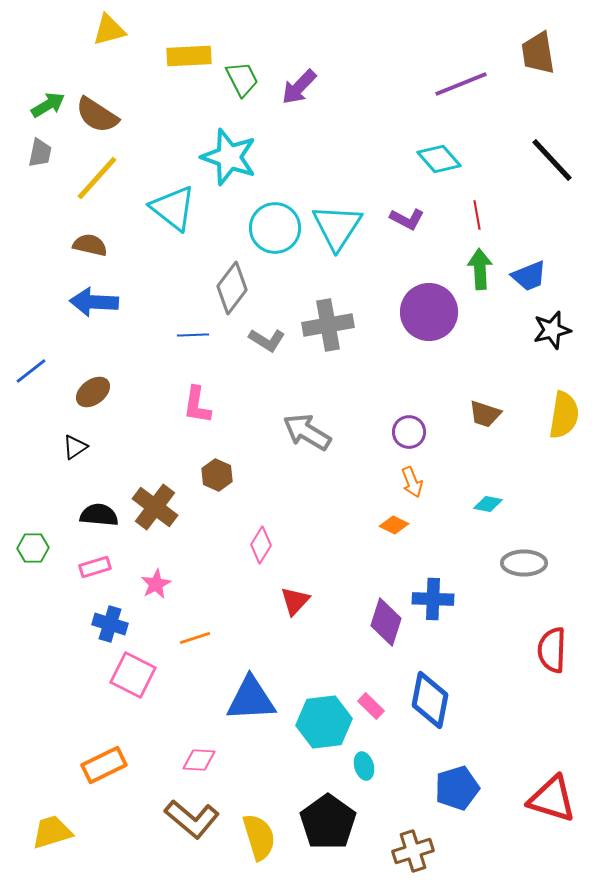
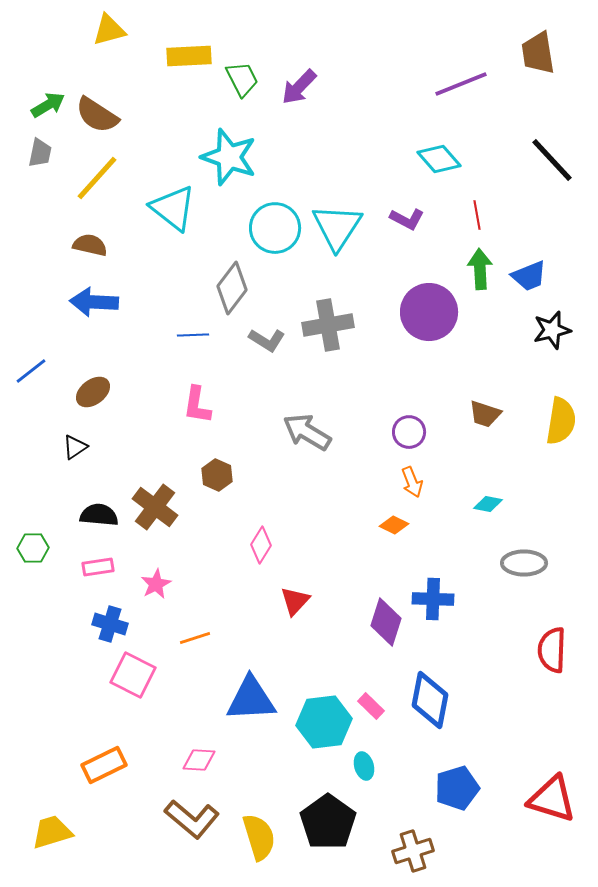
yellow semicircle at (564, 415): moved 3 px left, 6 px down
pink rectangle at (95, 567): moved 3 px right; rotated 8 degrees clockwise
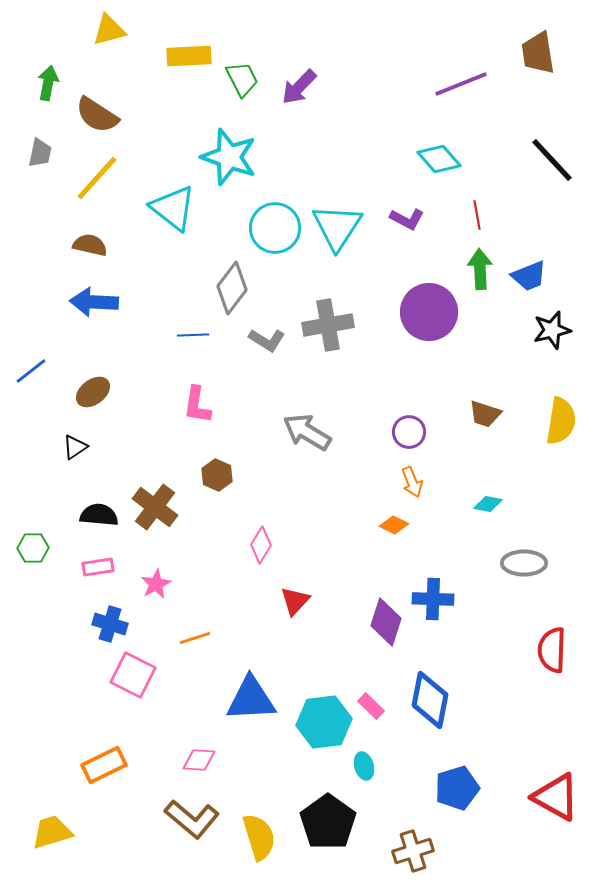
green arrow at (48, 105): moved 22 px up; rotated 48 degrees counterclockwise
red triangle at (552, 799): moved 4 px right, 2 px up; rotated 12 degrees clockwise
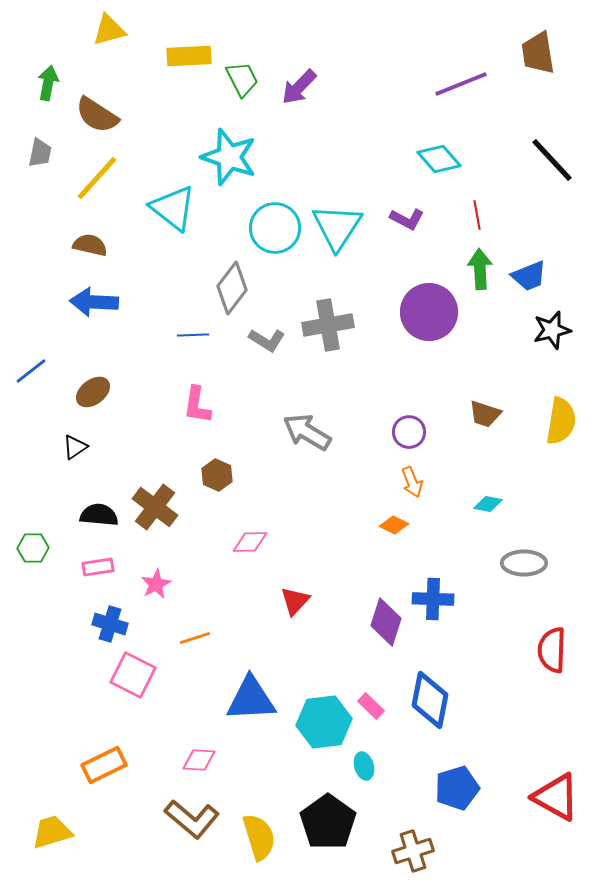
pink diamond at (261, 545): moved 11 px left, 3 px up; rotated 57 degrees clockwise
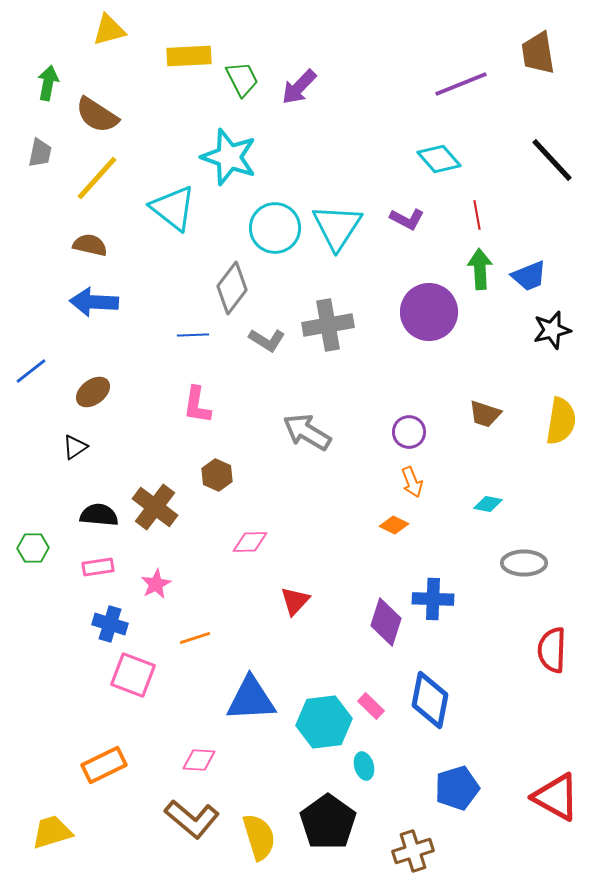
pink square at (133, 675): rotated 6 degrees counterclockwise
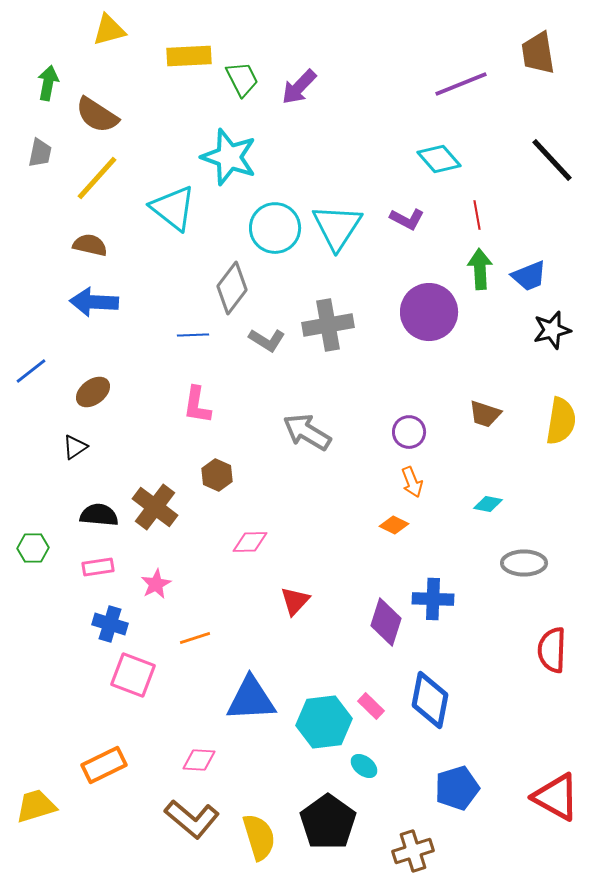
cyan ellipse at (364, 766): rotated 36 degrees counterclockwise
yellow trapezoid at (52, 832): moved 16 px left, 26 px up
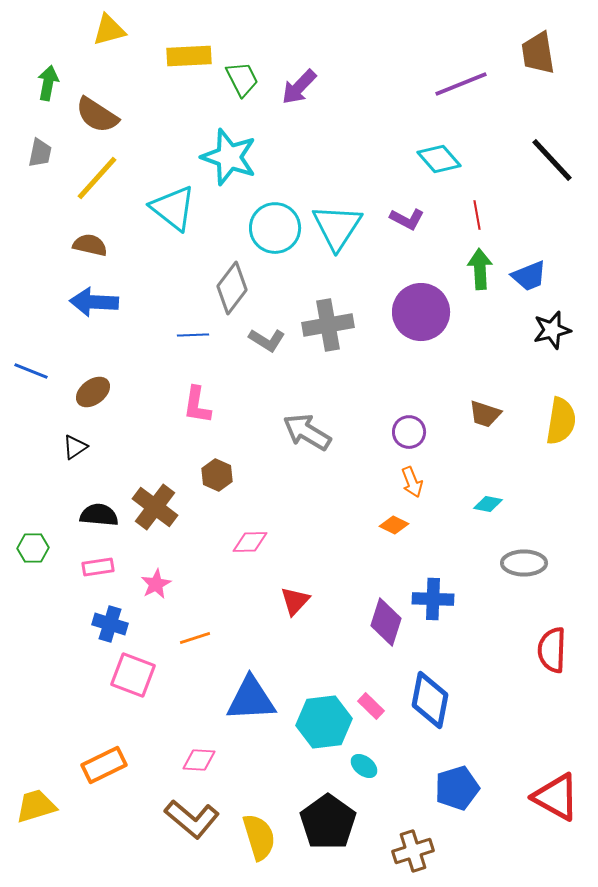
purple circle at (429, 312): moved 8 px left
blue line at (31, 371): rotated 60 degrees clockwise
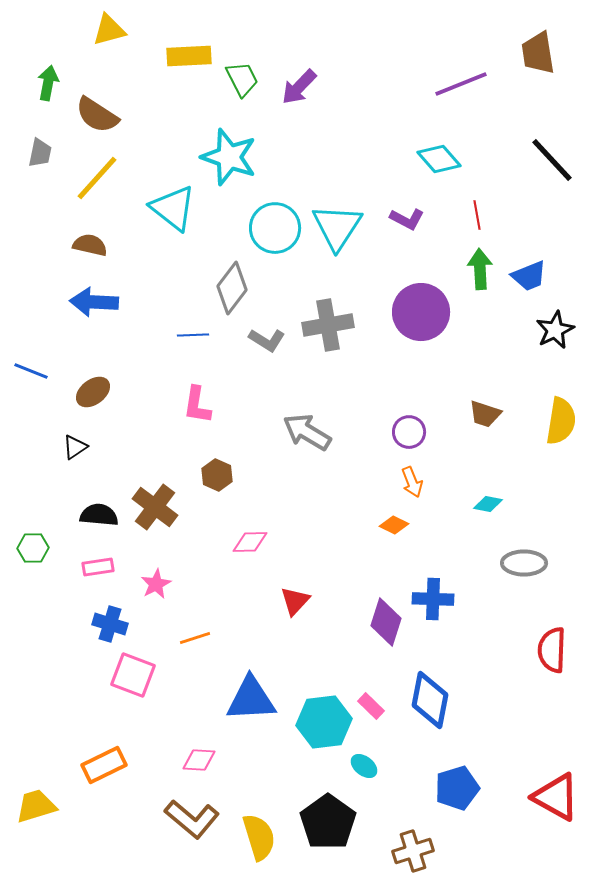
black star at (552, 330): moved 3 px right; rotated 12 degrees counterclockwise
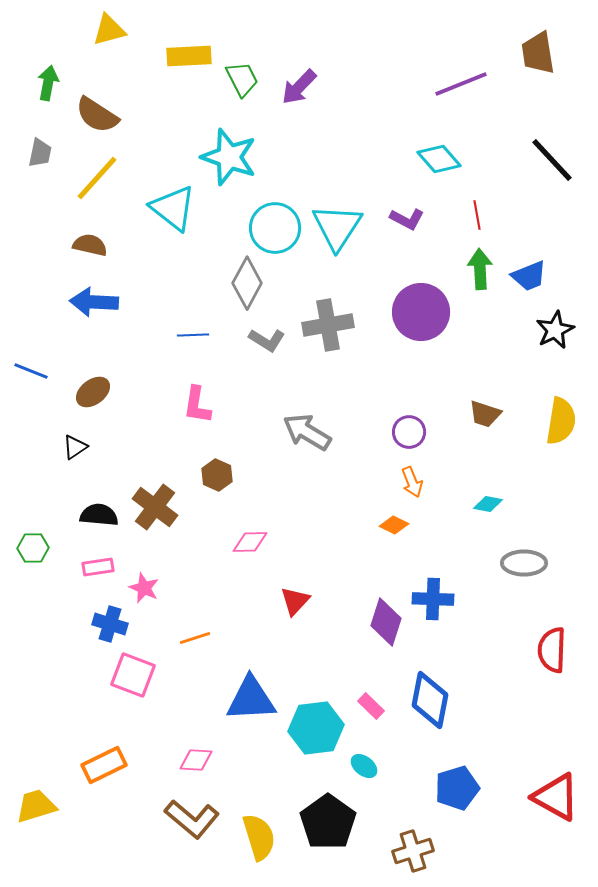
gray diamond at (232, 288): moved 15 px right, 5 px up; rotated 9 degrees counterclockwise
pink star at (156, 584): moved 12 px left, 4 px down; rotated 20 degrees counterclockwise
cyan hexagon at (324, 722): moved 8 px left, 6 px down
pink diamond at (199, 760): moved 3 px left
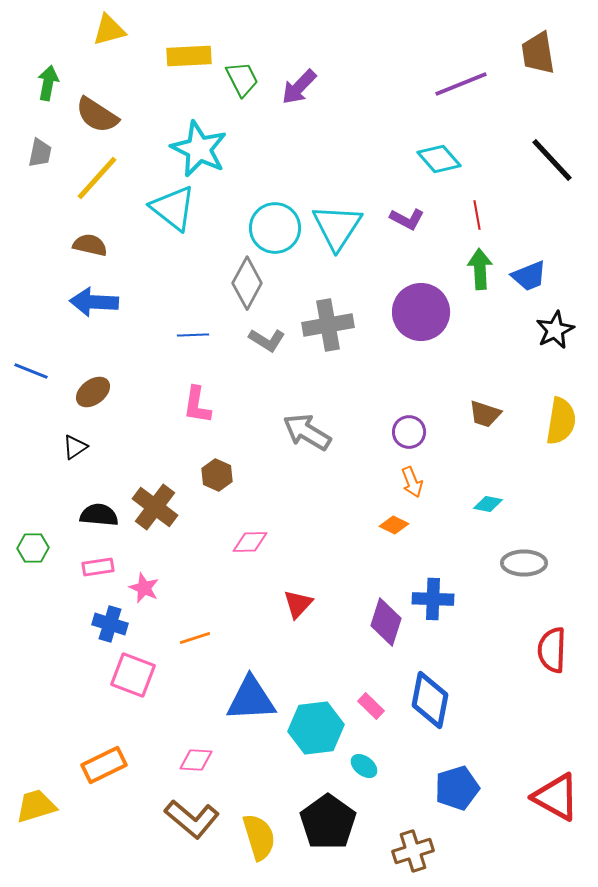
cyan star at (229, 157): moved 30 px left, 8 px up; rotated 6 degrees clockwise
red triangle at (295, 601): moved 3 px right, 3 px down
